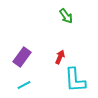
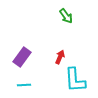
cyan line: rotated 24 degrees clockwise
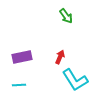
purple rectangle: rotated 42 degrees clockwise
cyan L-shape: rotated 28 degrees counterclockwise
cyan line: moved 5 px left
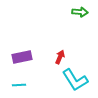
green arrow: moved 14 px right, 4 px up; rotated 49 degrees counterclockwise
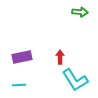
red arrow: rotated 24 degrees counterclockwise
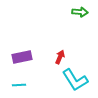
red arrow: rotated 24 degrees clockwise
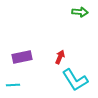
cyan line: moved 6 px left
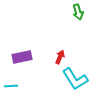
green arrow: moved 2 px left; rotated 70 degrees clockwise
cyan L-shape: moved 1 px up
cyan line: moved 2 px left, 1 px down
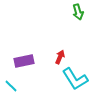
purple rectangle: moved 2 px right, 4 px down
cyan line: rotated 48 degrees clockwise
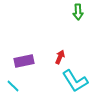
green arrow: rotated 14 degrees clockwise
cyan L-shape: moved 2 px down
cyan line: moved 2 px right
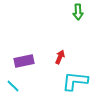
cyan L-shape: rotated 128 degrees clockwise
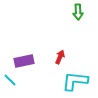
cyan line: moved 3 px left, 6 px up
